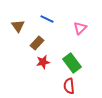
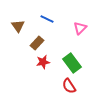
red semicircle: rotated 28 degrees counterclockwise
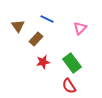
brown rectangle: moved 1 px left, 4 px up
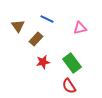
pink triangle: rotated 32 degrees clockwise
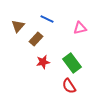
brown triangle: rotated 16 degrees clockwise
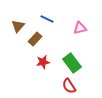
brown rectangle: moved 1 px left
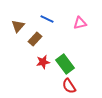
pink triangle: moved 5 px up
green rectangle: moved 7 px left, 1 px down
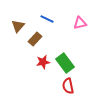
green rectangle: moved 1 px up
red semicircle: moved 1 px left; rotated 21 degrees clockwise
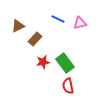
blue line: moved 11 px right
brown triangle: rotated 24 degrees clockwise
